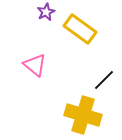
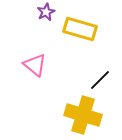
yellow rectangle: rotated 20 degrees counterclockwise
black line: moved 4 px left
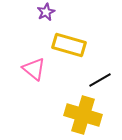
yellow rectangle: moved 11 px left, 16 px down
pink triangle: moved 1 px left, 4 px down
black line: rotated 15 degrees clockwise
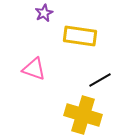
purple star: moved 2 px left, 1 px down
yellow rectangle: moved 11 px right, 9 px up; rotated 8 degrees counterclockwise
pink triangle: rotated 20 degrees counterclockwise
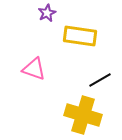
purple star: moved 3 px right
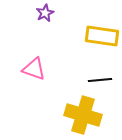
purple star: moved 2 px left
yellow rectangle: moved 22 px right
black line: rotated 25 degrees clockwise
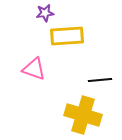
purple star: rotated 18 degrees clockwise
yellow rectangle: moved 35 px left; rotated 12 degrees counterclockwise
